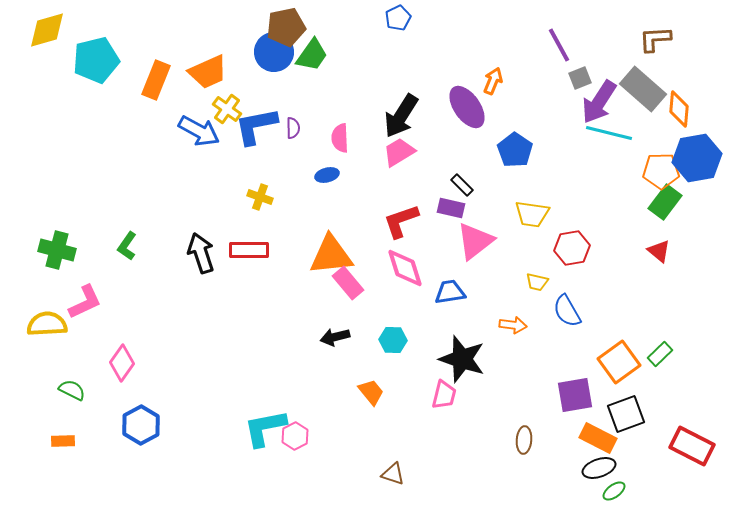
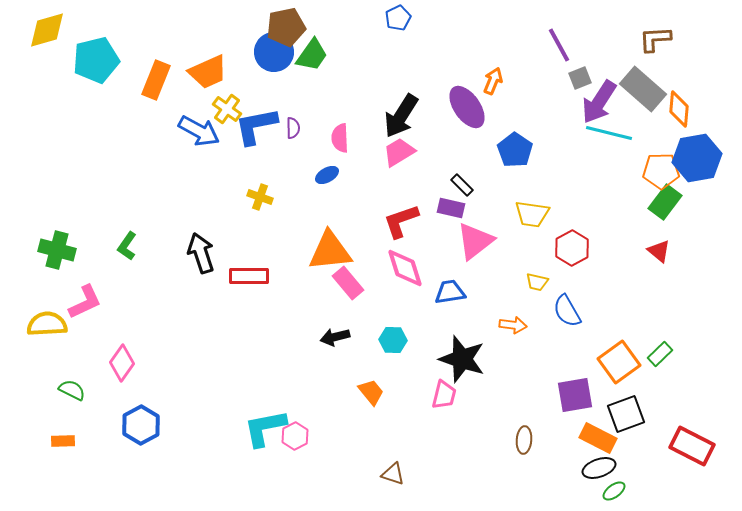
blue ellipse at (327, 175): rotated 15 degrees counterclockwise
red hexagon at (572, 248): rotated 20 degrees counterclockwise
red rectangle at (249, 250): moved 26 px down
orange triangle at (331, 255): moved 1 px left, 4 px up
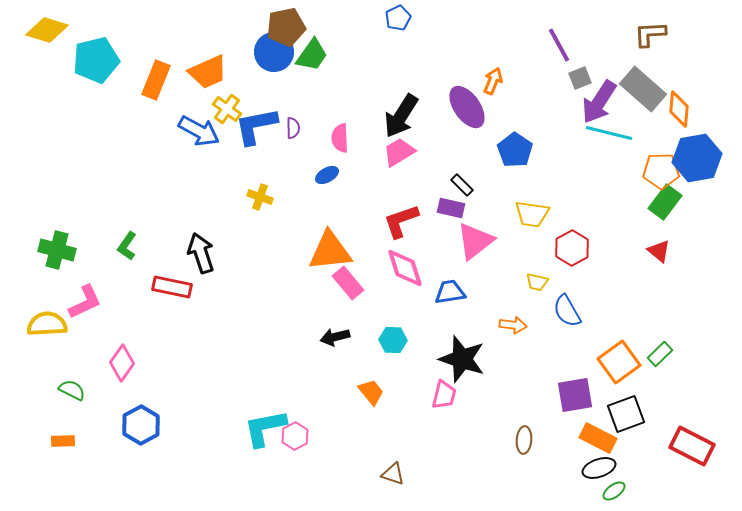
yellow diamond at (47, 30): rotated 33 degrees clockwise
brown L-shape at (655, 39): moved 5 px left, 5 px up
red rectangle at (249, 276): moved 77 px left, 11 px down; rotated 12 degrees clockwise
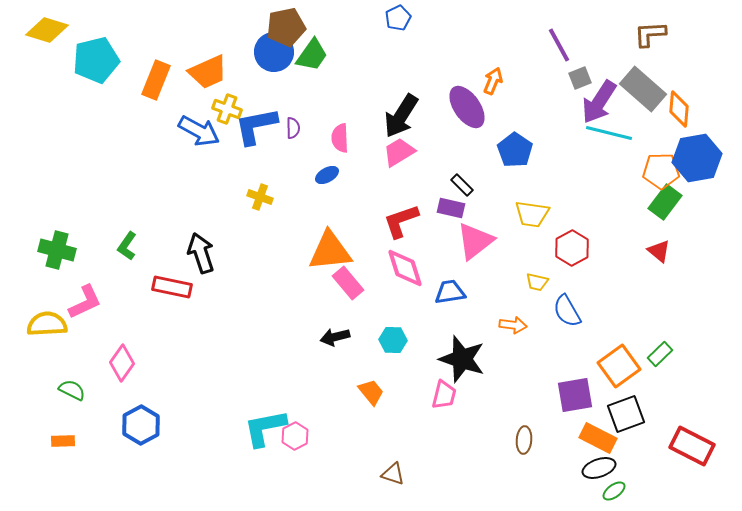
yellow cross at (227, 109): rotated 16 degrees counterclockwise
orange square at (619, 362): moved 4 px down
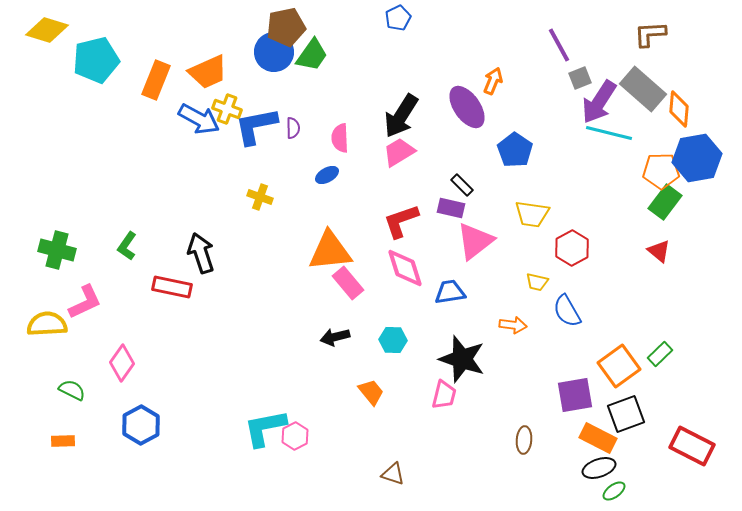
blue arrow at (199, 131): moved 12 px up
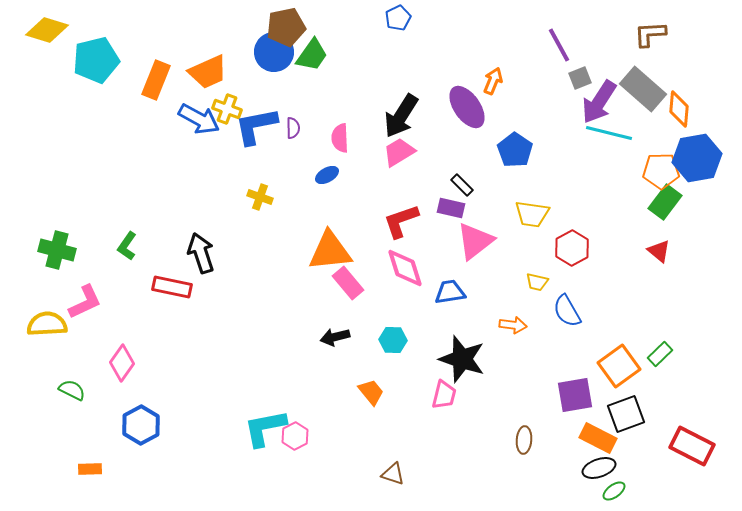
orange rectangle at (63, 441): moved 27 px right, 28 px down
